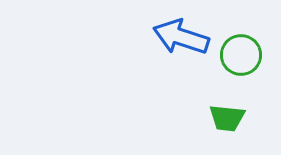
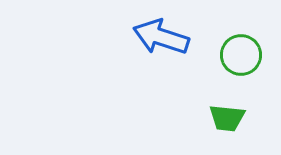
blue arrow: moved 20 px left
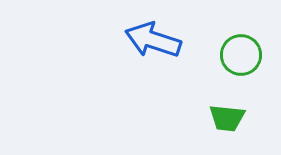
blue arrow: moved 8 px left, 3 px down
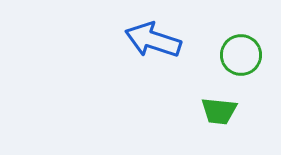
green trapezoid: moved 8 px left, 7 px up
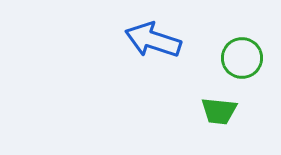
green circle: moved 1 px right, 3 px down
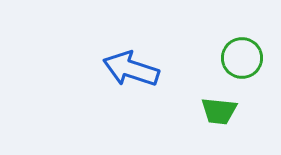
blue arrow: moved 22 px left, 29 px down
